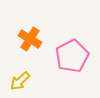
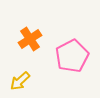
orange cross: rotated 25 degrees clockwise
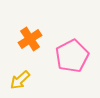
yellow arrow: moved 1 px up
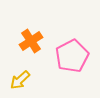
orange cross: moved 1 px right, 2 px down
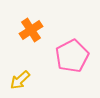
orange cross: moved 11 px up
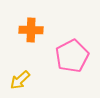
orange cross: rotated 35 degrees clockwise
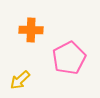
pink pentagon: moved 3 px left, 2 px down
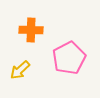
yellow arrow: moved 10 px up
